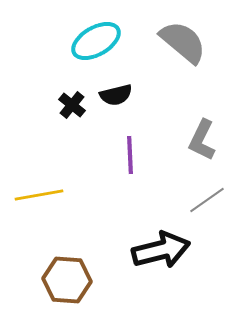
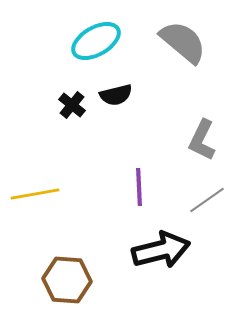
purple line: moved 9 px right, 32 px down
yellow line: moved 4 px left, 1 px up
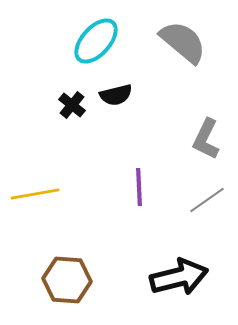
cyan ellipse: rotated 18 degrees counterclockwise
gray L-shape: moved 4 px right, 1 px up
black arrow: moved 18 px right, 27 px down
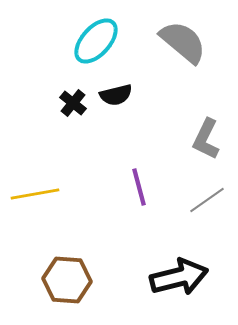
black cross: moved 1 px right, 2 px up
purple line: rotated 12 degrees counterclockwise
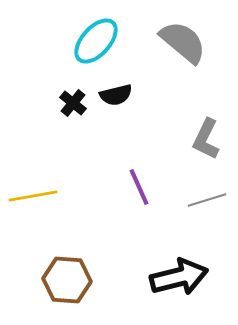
purple line: rotated 9 degrees counterclockwise
yellow line: moved 2 px left, 2 px down
gray line: rotated 18 degrees clockwise
